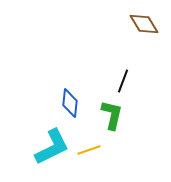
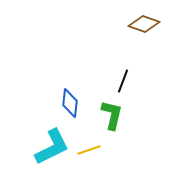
brown diamond: rotated 40 degrees counterclockwise
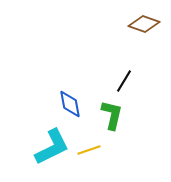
black line: moved 1 px right; rotated 10 degrees clockwise
blue diamond: moved 1 px down; rotated 16 degrees counterclockwise
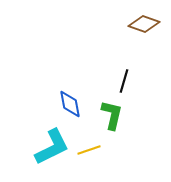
black line: rotated 15 degrees counterclockwise
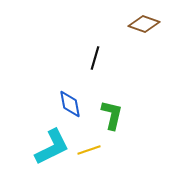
black line: moved 29 px left, 23 px up
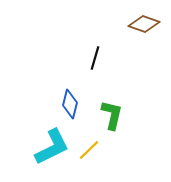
blue diamond: rotated 24 degrees clockwise
yellow line: rotated 25 degrees counterclockwise
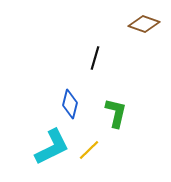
green L-shape: moved 4 px right, 2 px up
